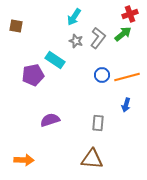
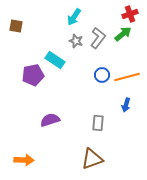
brown triangle: rotated 25 degrees counterclockwise
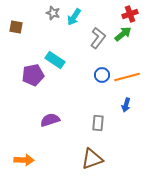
brown square: moved 1 px down
gray star: moved 23 px left, 28 px up
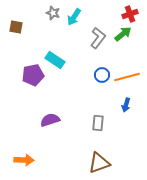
brown triangle: moved 7 px right, 4 px down
